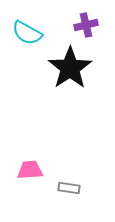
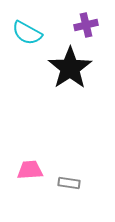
gray rectangle: moved 5 px up
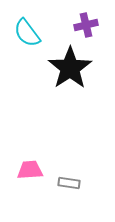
cyan semicircle: rotated 24 degrees clockwise
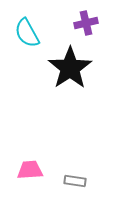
purple cross: moved 2 px up
cyan semicircle: rotated 8 degrees clockwise
gray rectangle: moved 6 px right, 2 px up
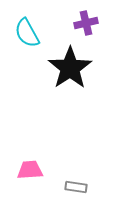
gray rectangle: moved 1 px right, 6 px down
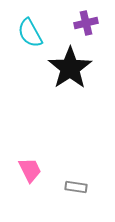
cyan semicircle: moved 3 px right
pink trapezoid: rotated 68 degrees clockwise
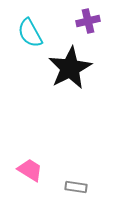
purple cross: moved 2 px right, 2 px up
black star: rotated 6 degrees clockwise
pink trapezoid: rotated 32 degrees counterclockwise
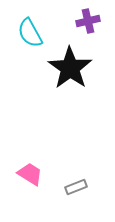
black star: rotated 9 degrees counterclockwise
pink trapezoid: moved 4 px down
gray rectangle: rotated 30 degrees counterclockwise
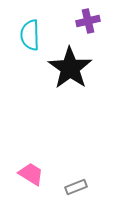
cyan semicircle: moved 2 px down; rotated 28 degrees clockwise
pink trapezoid: moved 1 px right
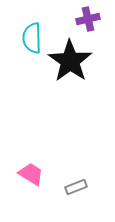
purple cross: moved 2 px up
cyan semicircle: moved 2 px right, 3 px down
black star: moved 7 px up
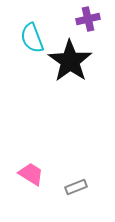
cyan semicircle: rotated 20 degrees counterclockwise
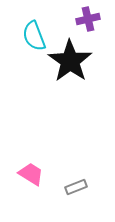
cyan semicircle: moved 2 px right, 2 px up
